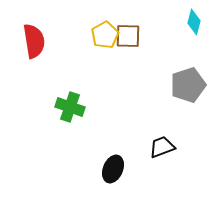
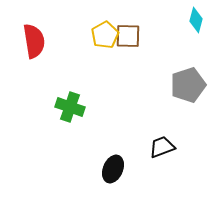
cyan diamond: moved 2 px right, 2 px up
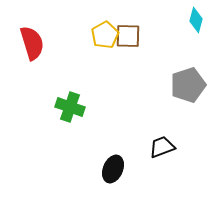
red semicircle: moved 2 px left, 2 px down; rotated 8 degrees counterclockwise
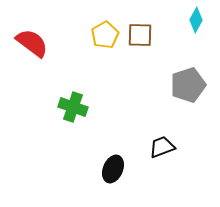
cyan diamond: rotated 15 degrees clockwise
brown square: moved 12 px right, 1 px up
red semicircle: rotated 36 degrees counterclockwise
green cross: moved 3 px right
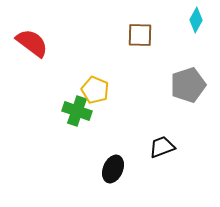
yellow pentagon: moved 10 px left, 55 px down; rotated 20 degrees counterclockwise
green cross: moved 4 px right, 4 px down
